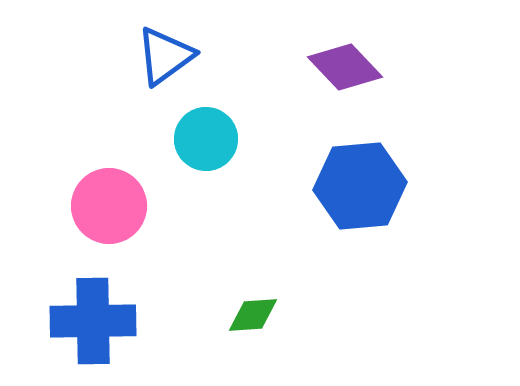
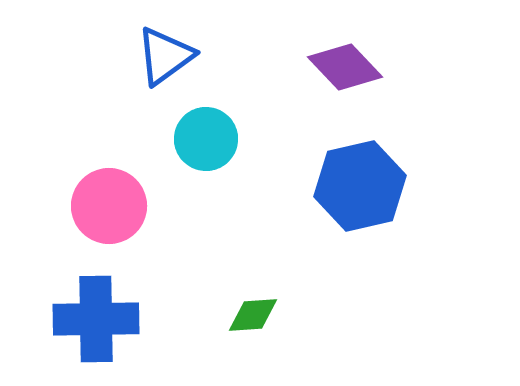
blue hexagon: rotated 8 degrees counterclockwise
blue cross: moved 3 px right, 2 px up
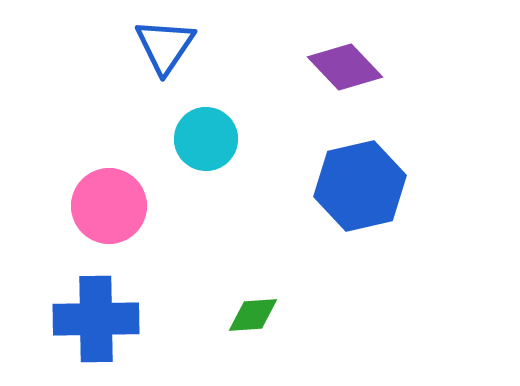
blue triangle: moved 10 px up; rotated 20 degrees counterclockwise
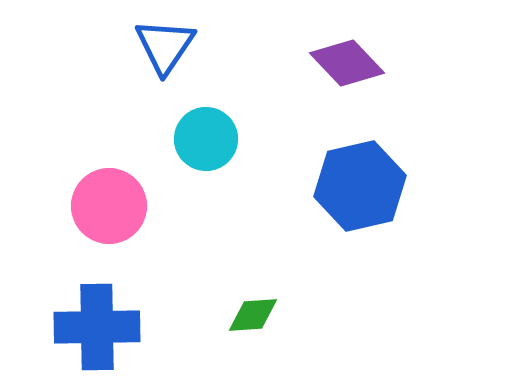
purple diamond: moved 2 px right, 4 px up
blue cross: moved 1 px right, 8 px down
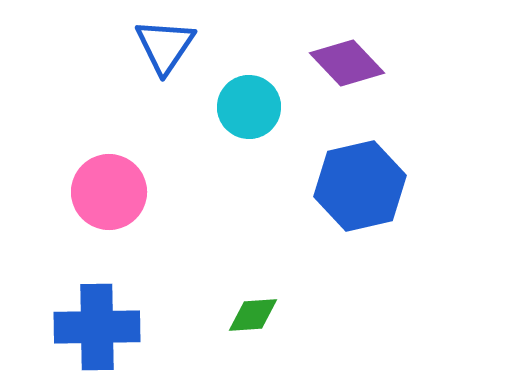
cyan circle: moved 43 px right, 32 px up
pink circle: moved 14 px up
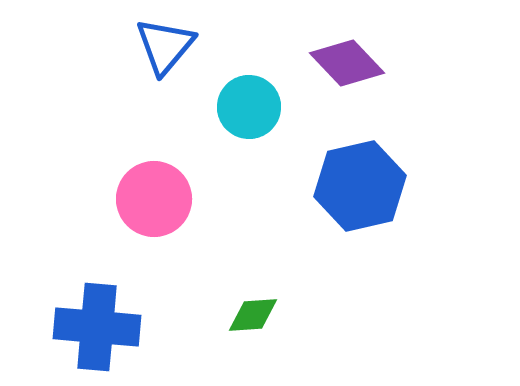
blue triangle: rotated 6 degrees clockwise
pink circle: moved 45 px right, 7 px down
blue cross: rotated 6 degrees clockwise
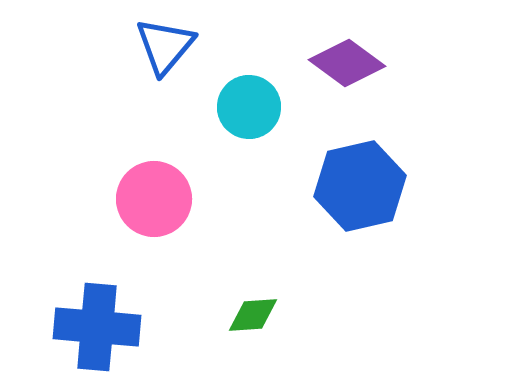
purple diamond: rotated 10 degrees counterclockwise
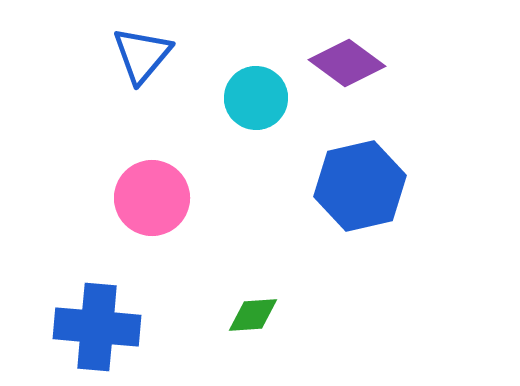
blue triangle: moved 23 px left, 9 px down
cyan circle: moved 7 px right, 9 px up
pink circle: moved 2 px left, 1 px up
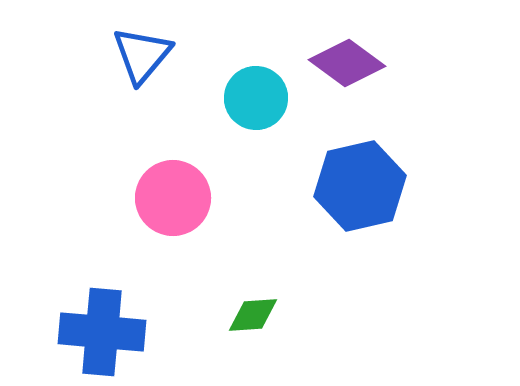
pink circle: moved 21 px right
blue cross: moved 5 px right, 5 px down
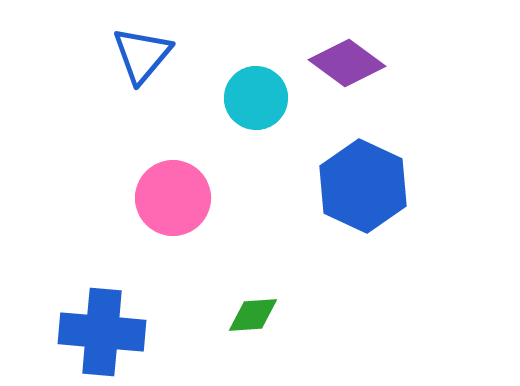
blue hexagon: moved 3 px right; rotated 22 degrees counterclockwise
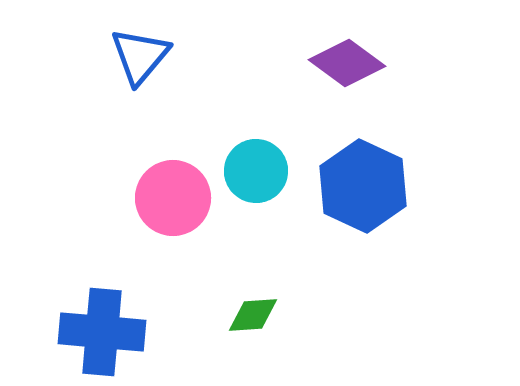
blue triangle: moved 2 px left, 1 px down
cyan circle: moved 73 px down
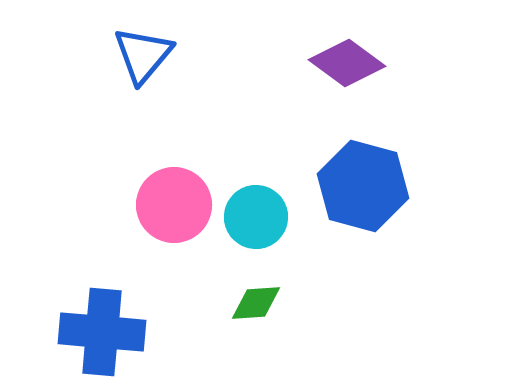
blue triangle: moved 3 px right, 1 px up
cyan circle: moved 46 px down
blue hexagon: rotated 10 degrees counterclockwise
pink circle: moved 1 px right, 7 px down
green diamond: moved 3 px right, 12 px up
